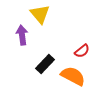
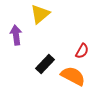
yellow triangle: rotated 30 degrees clockwise
purple arrow: moved 6 px left
red semicircle: rotated 21 degrees counterclockwise
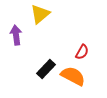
red semicircle: moved 1 px down
black rectangle: moved 1 px right, 5 px down
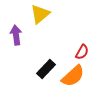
orange semicircle: rotated 110 degrees clockwise
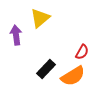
yellow triangle: moved 4 px down
orange semicircle: rotated 10 degrees clockwise
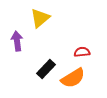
purple arrow: moved 1 px right, 6 px down
red semicircle: rotated 126 degrees counterclockwise
orange semicircle: moved 2 px down
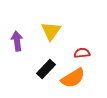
yellow triangle: moved 11 px right, 13 px down; rotated 15 degrees counterclockwise
red semicircle: moved 1 px down
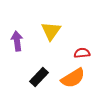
black rectangle: moved 7 px left, 8 px down
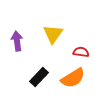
yellow triangle: moved 2 px right, 3 px down
red semicircle: moved 1 px left, 1 px up; rotated 14 degrees clockwise
